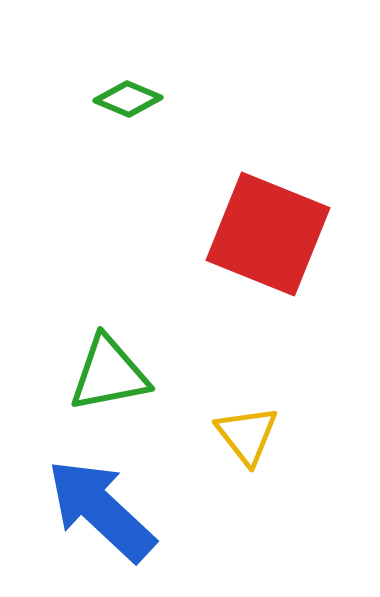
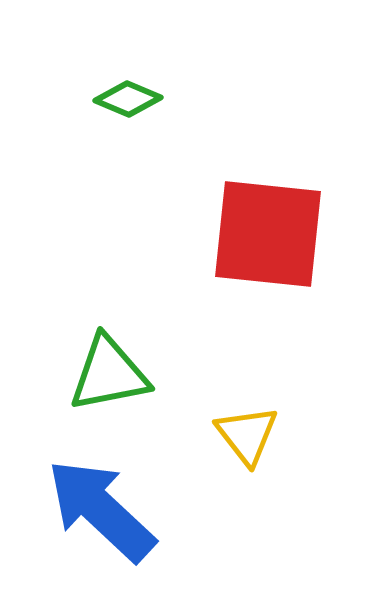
red square: rotated 16 degrees counterclockwise
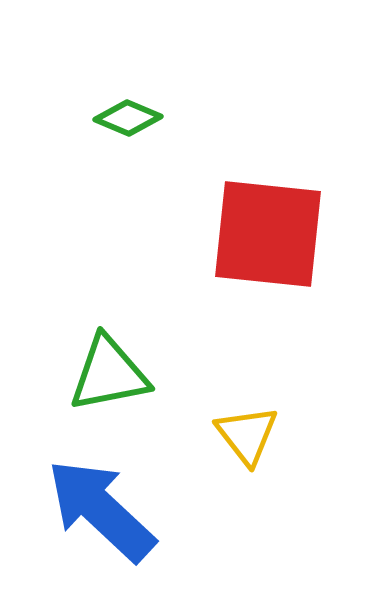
green diamond: moved 19 px down
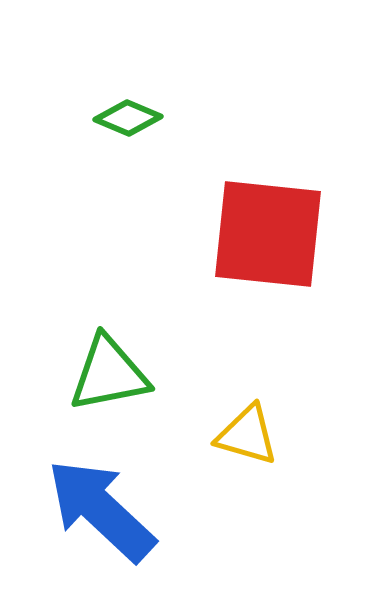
yellow triangle: rotated 36 degrees counterclockwise
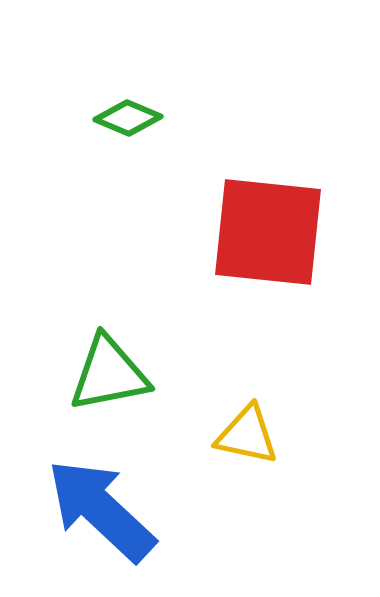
red square: moved 2 px up
yellow triangle: rotated 4 degrees counterclockwise
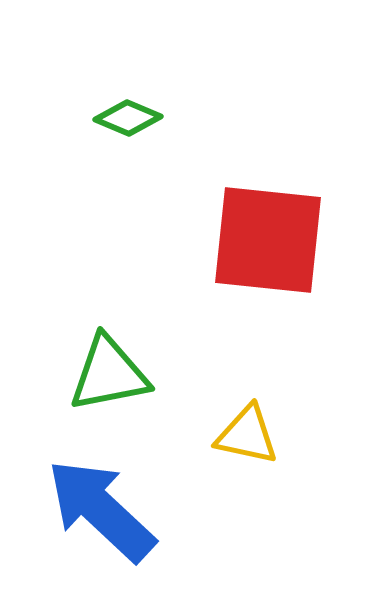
red square: moved 8 px down
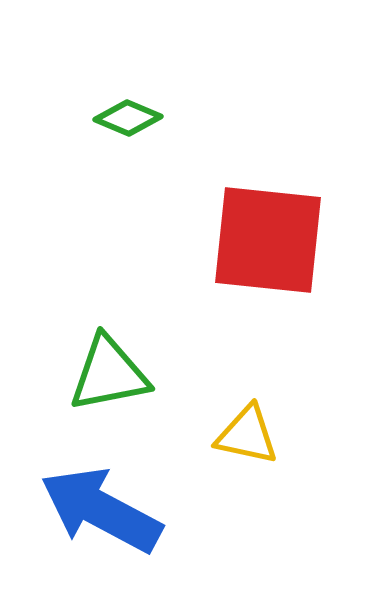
blue arrow: rotated 15 degrees counterclockwise
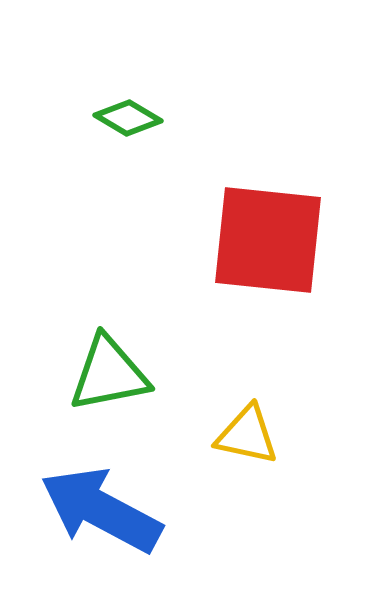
green diamond: rotated 8 degrees clockwise
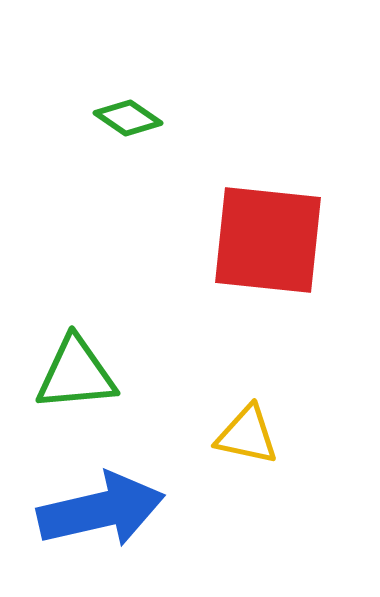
green diamond: rotated 4 degrees clockwise
green triangle: moved 33 px left; rotated 6 degrees clockwise
blue arrow: rotated 139 degrees clockwise
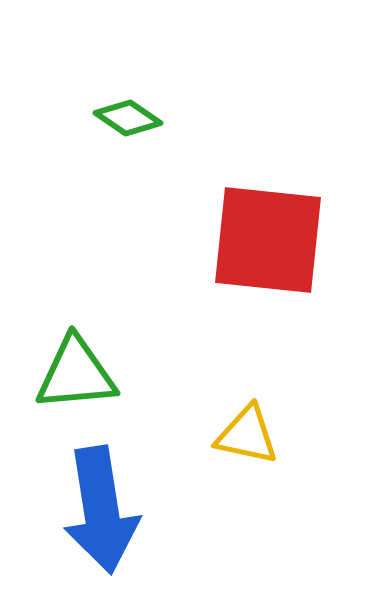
blue arrow: rotated 94 degrees clockwise
